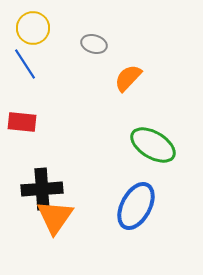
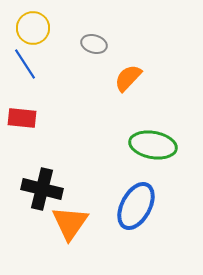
red rectangle: moved 4 px up
green ellipse: rotated 21 degrees counterclockwise
black cross: rotated 18 degrees clockwise
orange triangle: moved 15 px right, 6 px down
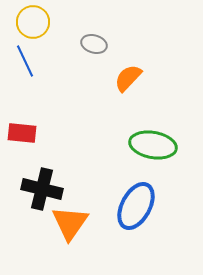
yellow circle: moved 6 px up
blue line: moved 3 px up; rotated 8 degrees clockwise
red rectangle: moved 15 px down
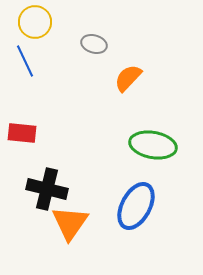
yellow circle: moved 2 px right
black cross: moved 5 px right
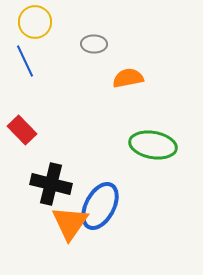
gray ellipse: rotated 15 degrees counterclockwise
orange semicircle: rotated 36 degrees clockwise
red rectangle: moved 3 px up; rotated 40 degrees clockwise
black cross: moved 4 px right, 5 px up
blue ellipse: moved 36 px left
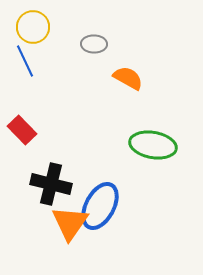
yellow circle: moved 2 px left, 5 px down
orange semicircle: rotated 40 degrees clockwise
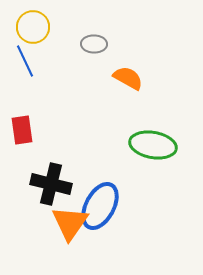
red rectangle: rotated 36 degrees clockwise
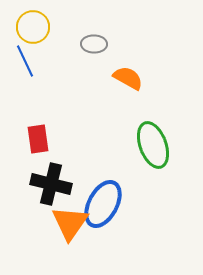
red rectangle: moved 16 px right, 9 px down
green ellipse: rotated 60 degrees clockwise
blue ellipse: moved 3 px right, 2 px up
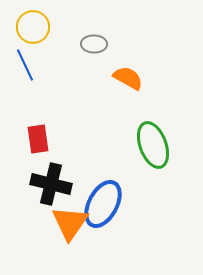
blue line: moved 4 px down
